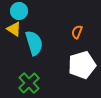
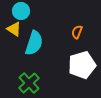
cyan circle: moved 2 px right
cyan semicircle: rotated 35 degrees clockwise
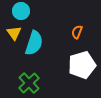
yellow triangle: moved 4 px down; rotated 21 degrees clockwise
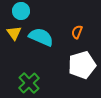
cyan semicircle: moved 7 px right, 6 px up; rotated 85 degrees counterclockwise
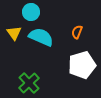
cyan circle: moved 10 px right, 1 px down
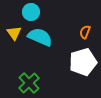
orange semicircle: moved 8 px right
cyan semicircle: moved 1 px left
white pentagon: moved 1 px right, 3 px up
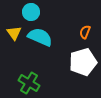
green cross: rotated 15 degrees counterclockwise
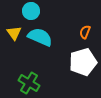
cyan circle: moved 1 px up
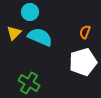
cyan circle: moved 1 px left, 1 px down
yellow triangle: rotated 21 degrees clockwise
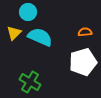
cyan circle: moved 2 px left
orange semicircle: rotated 64 degrees clockwise
green cross: moved 1 px right, 1 px up
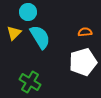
cyan semicircle: rotated 35 degrees clockwise
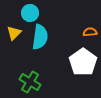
cyan circle: moved 2 px right, 1 px down
orange semicircle: moved 5 px right
cyan semicircle: rotated 40 degrees clockwise
white pentagon: rotated 20 degrees counterclockwise
